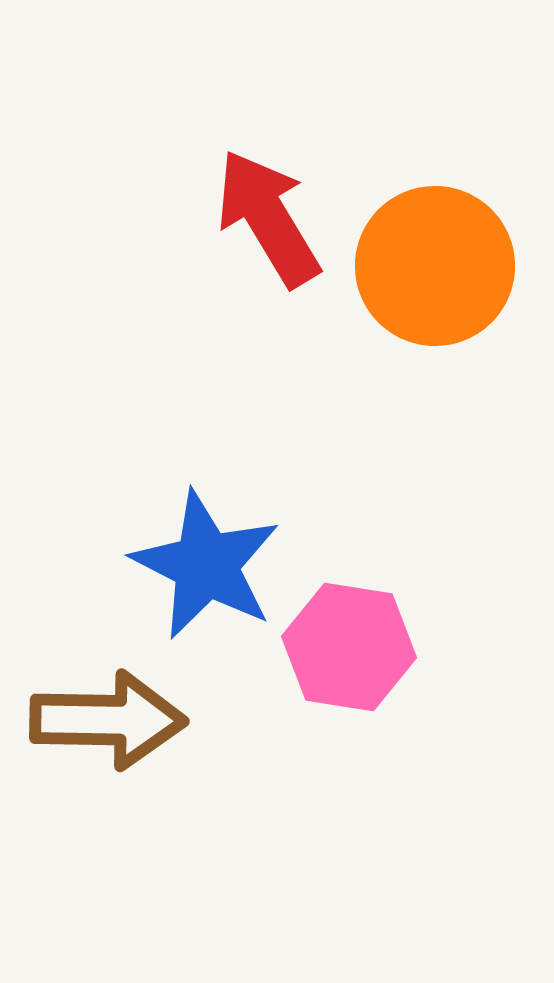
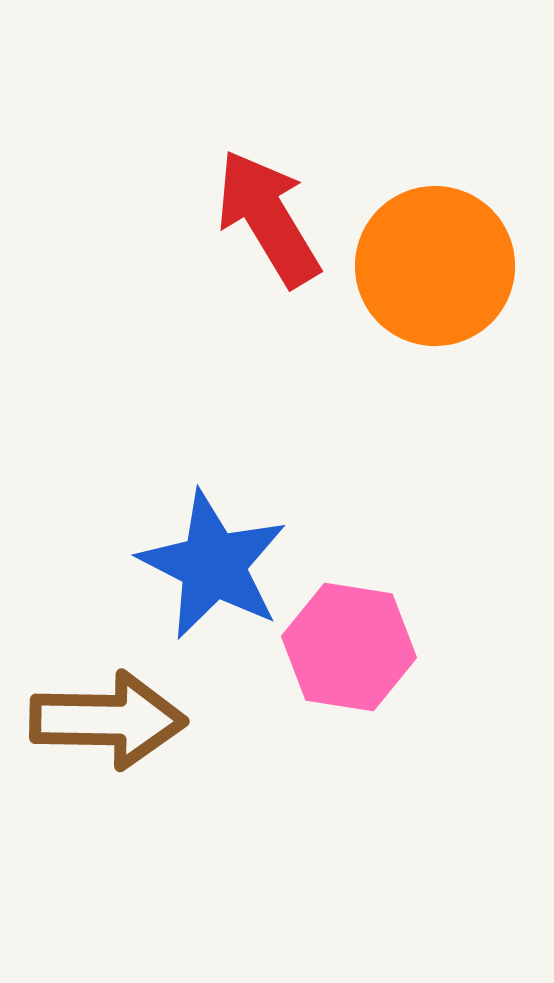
blue star: moved 7 px right
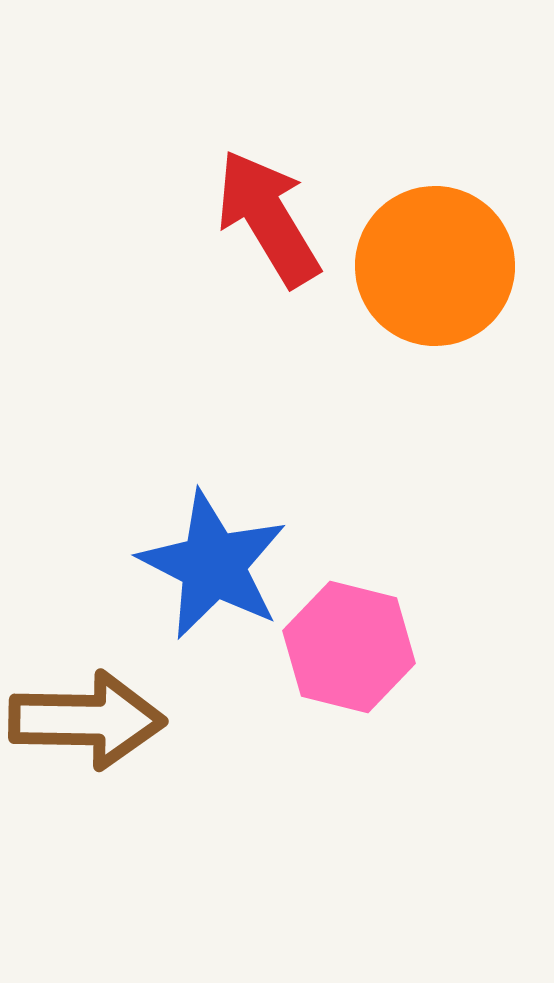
pink hexagon: rotated 5 degrees clockwise
brown arrow: moved 21 px left
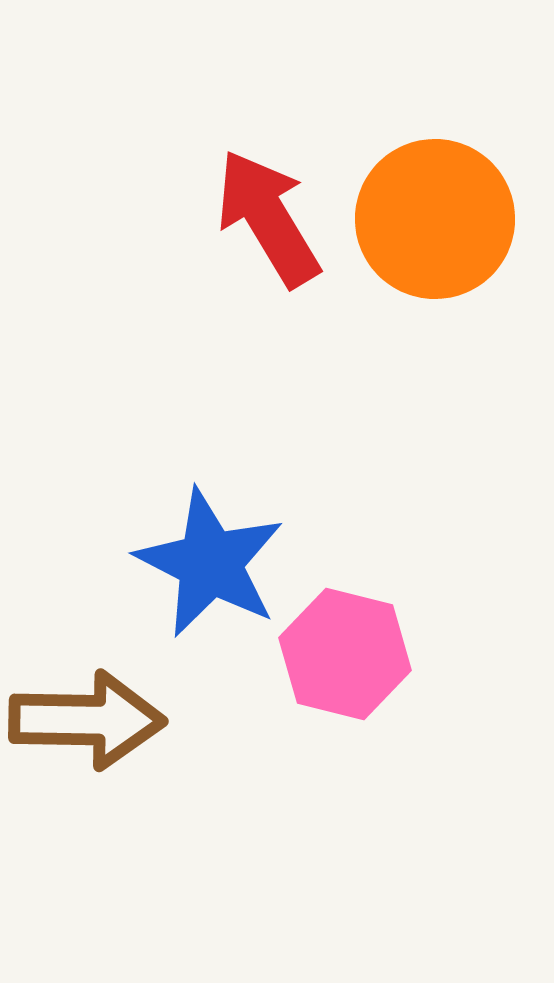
orange circle: moved 47 px up
blue star: moved 3 px left, 2 px up
pink hexagon: moved 4 px left, 7 px down
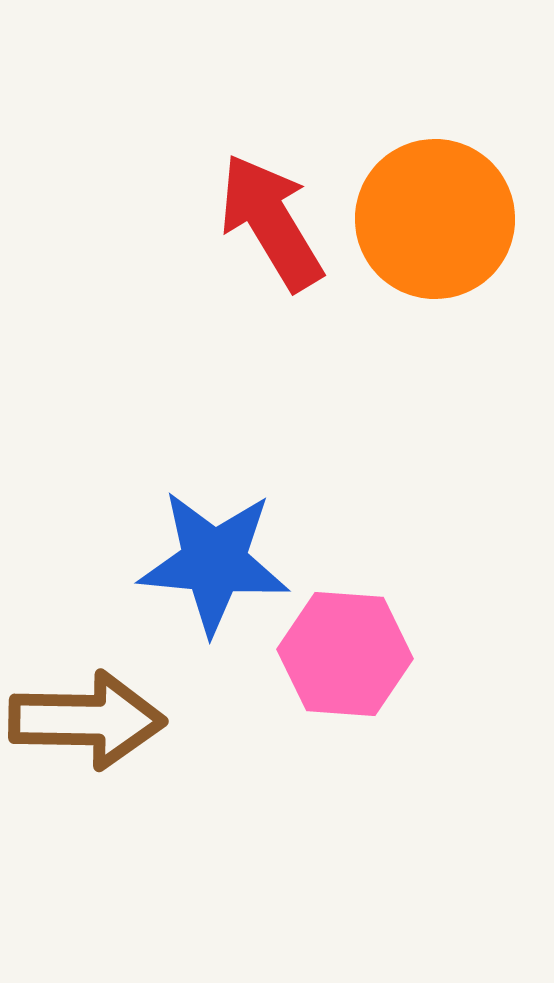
red arrow: moved 3 px right, 4 px down
blue star: moved 4 px right, 1 px up; rotated 22 degrees counterclockwise
pink hexagon: rotated 10 degrees counterclockwise
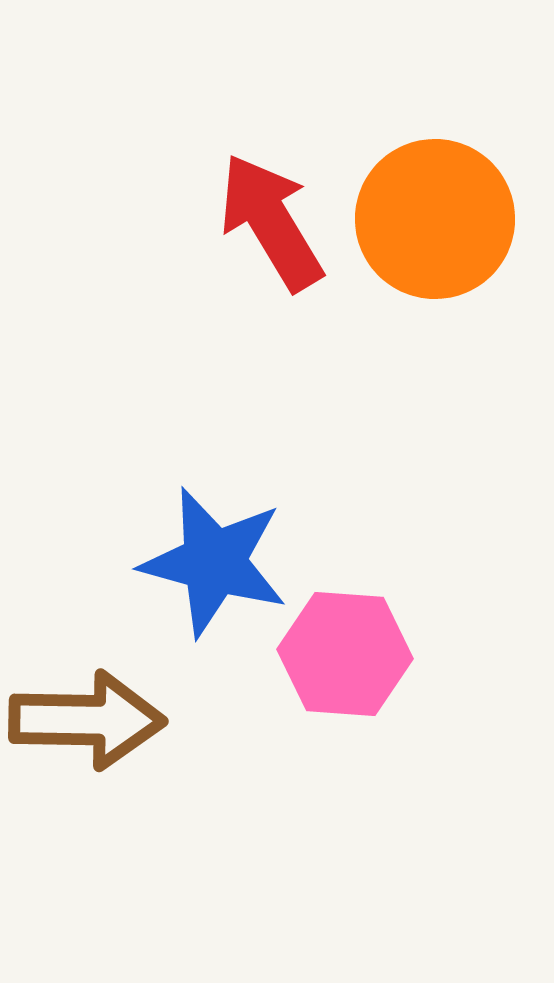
blue star: rotated 10 degrees clockwise
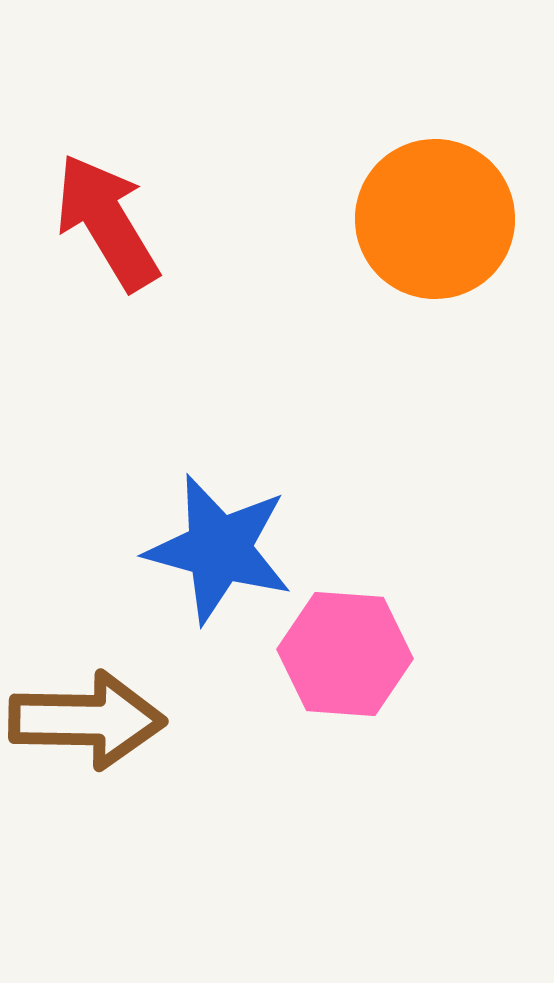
red arrow: moved 164 px left
blue star: moved 5 px right, 13 px up
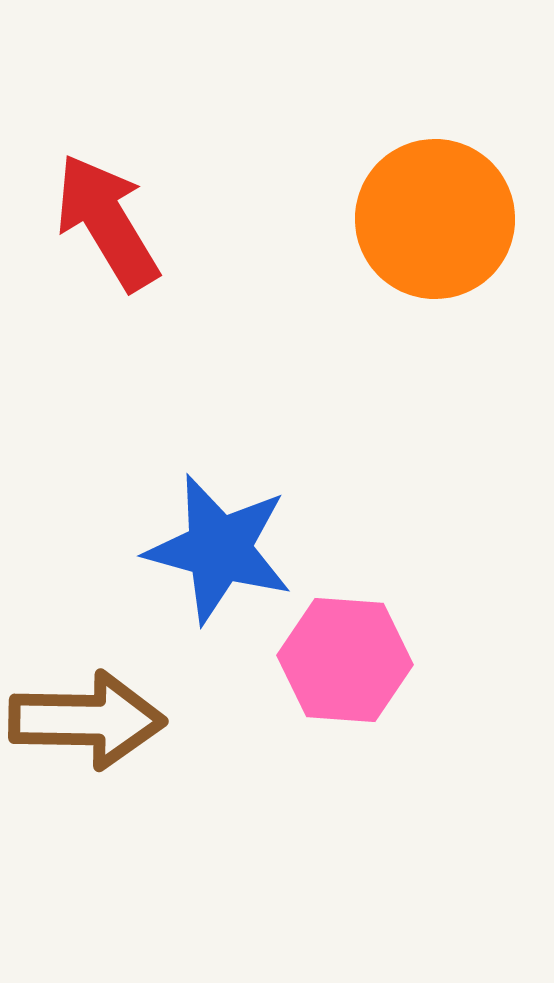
pink hexagon: moved 6 px down
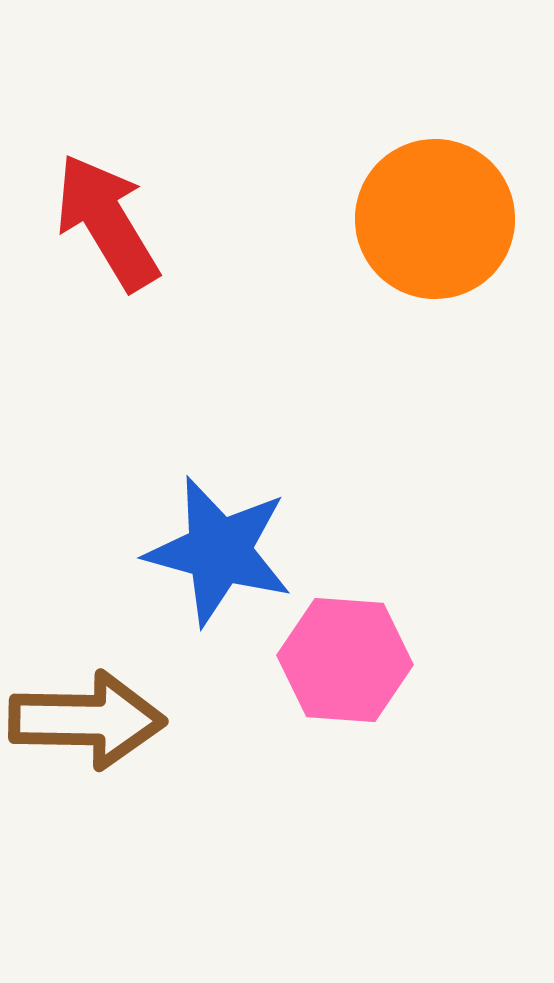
blue star: moved 2 px down
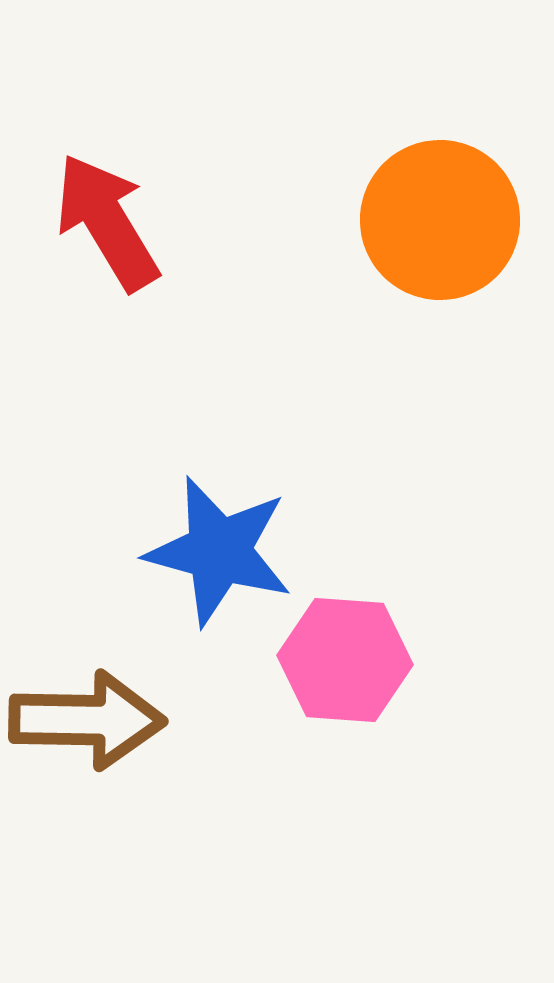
orange circle: moved 5 px right, 1 px down
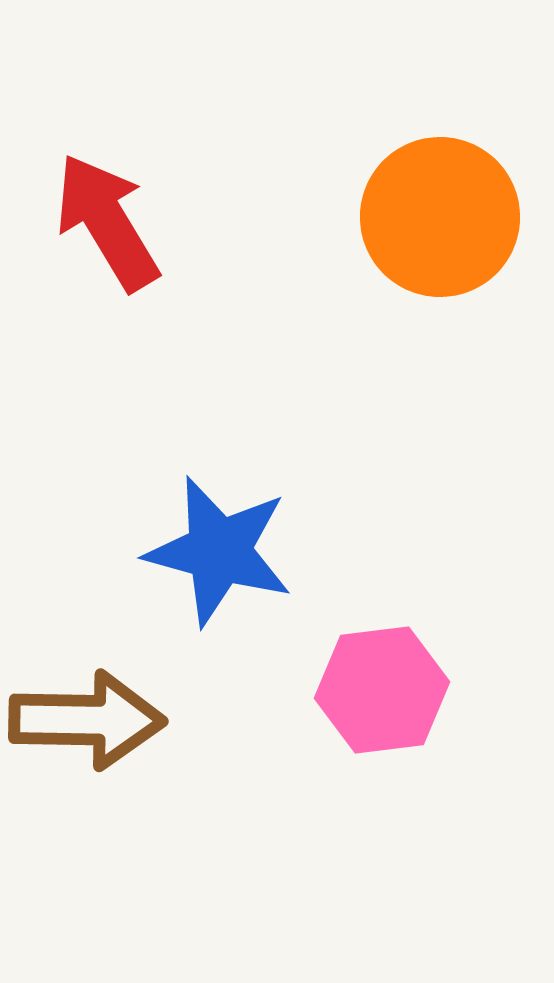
orange circle: moved 3 px up
pink hexagon: moved 37 px right, 30 px down; rotated 11 degrees counterclockwise
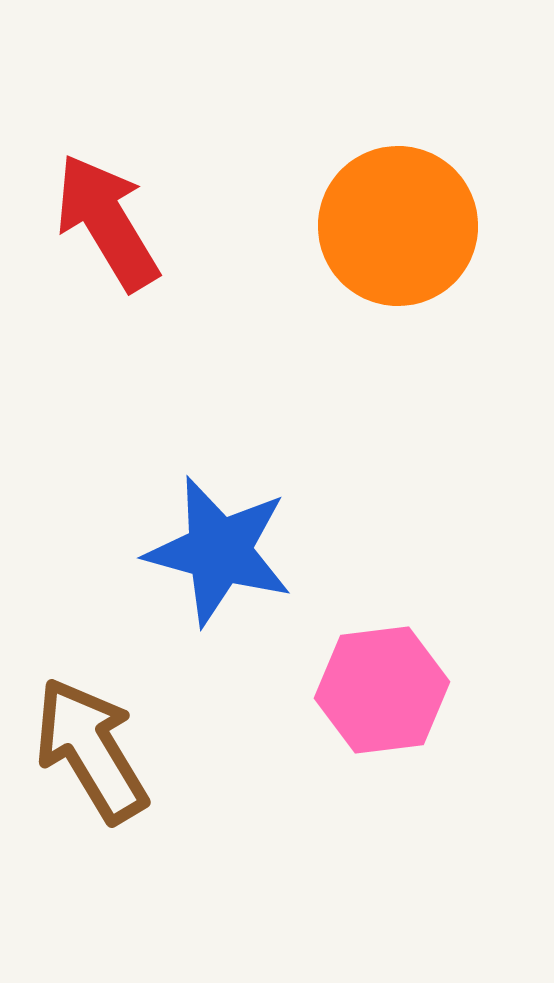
orange circle: moved 42 px left, 9 px down
brown arrow: moved 4 px right, 30 px down; rotated 122 degrees counterclockwise
